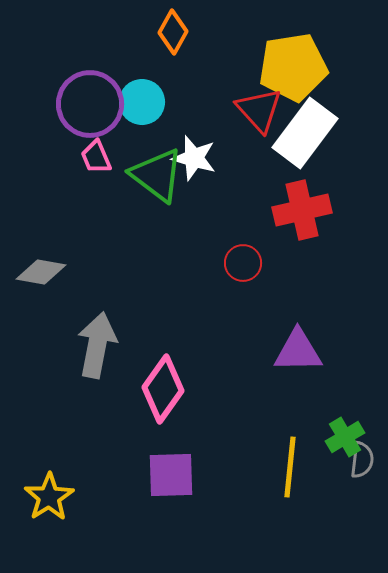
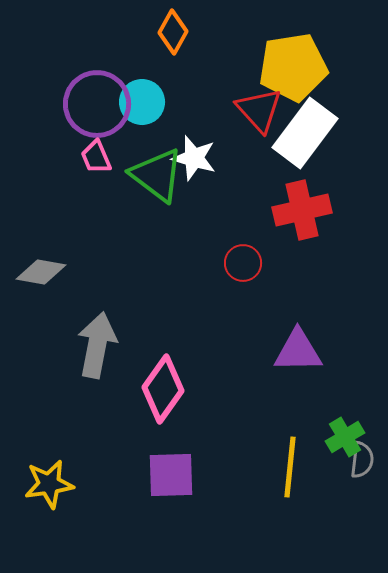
purple circle: moved 7 px right
yellow star: moved 13 px up; rotated 24 degrees clockwise
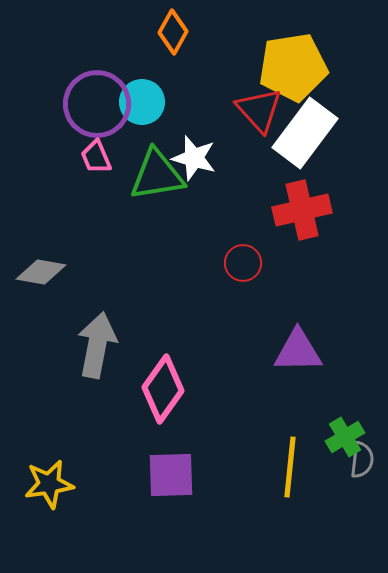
green triangle: rotated 46 degrees counterclockwise
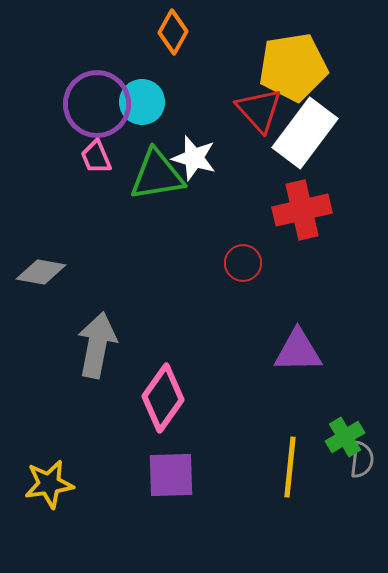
pink diamond: moved 9 px down
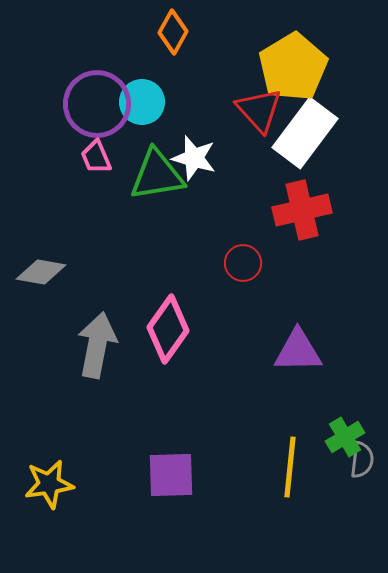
yellow pentagon: rotated 22 degrees counterclockwise
pink diamond: moved 5 px right, 69 px up
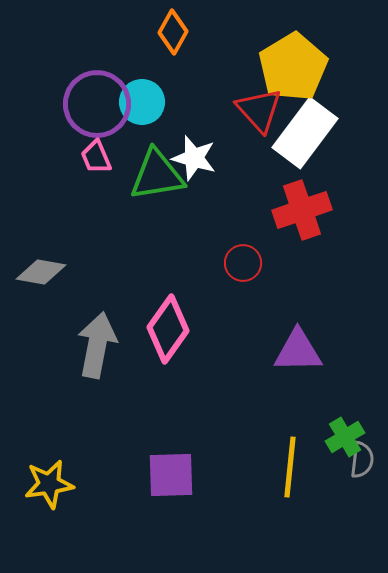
red cross: rotated 6 degrees counterclockwise
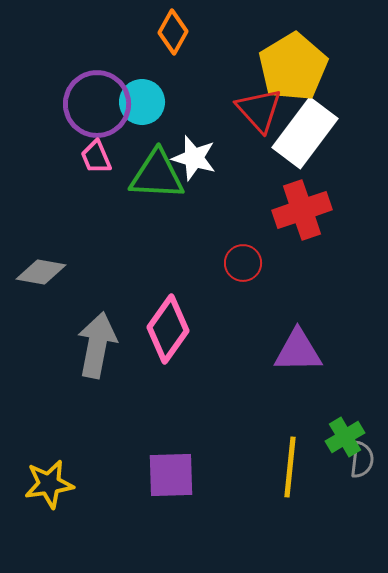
green triangle: rotated 12 degrees clockwise
